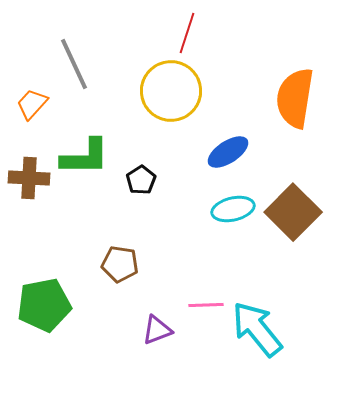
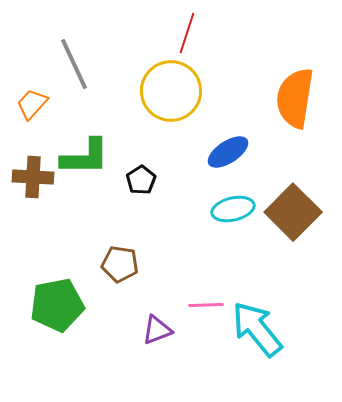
brown cross: moved 4 px right, 1 px up
green pentagon: moved 13 px right
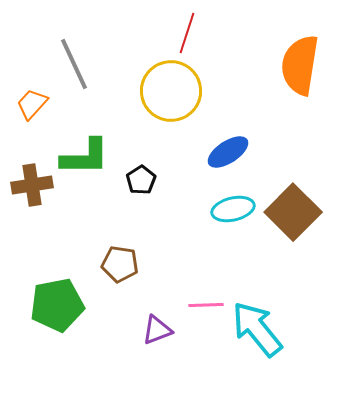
orange semicircle: moved 5 px right, 33 px up
brown cross: moved 1 px left, 8 px down; rotated 12 degrees counterclockwise
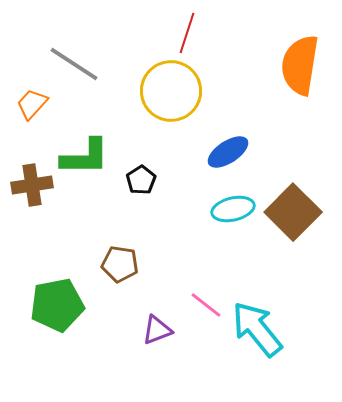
gray line: rotated 32 degrees counterclockwise
pink line: rotated 40 degrees clockwise
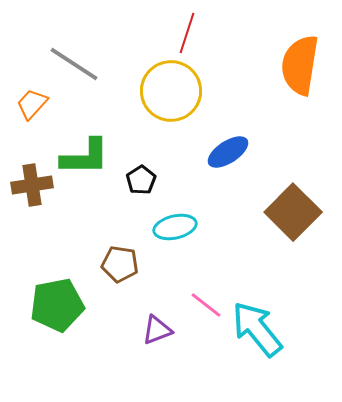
cyan ellipse: moved 58 px left, 18 px down
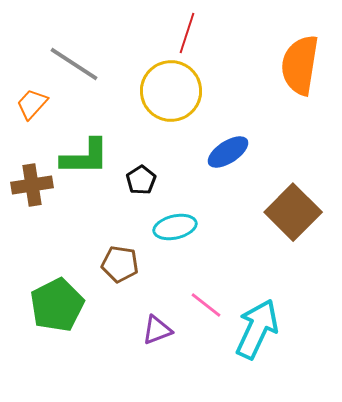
green pentagon: rotated 16 degrees counterclockwise
cyan arrow: rotated 64 degrees clockwise
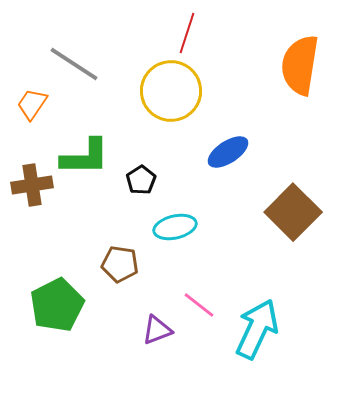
orange trapezoid: rotated 8 degrees counterclockwise
pink line: moved 7 px left
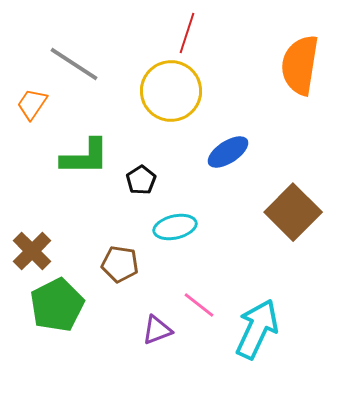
brown cross: moved 66 px down; rotated 36 degrees counterclockwise
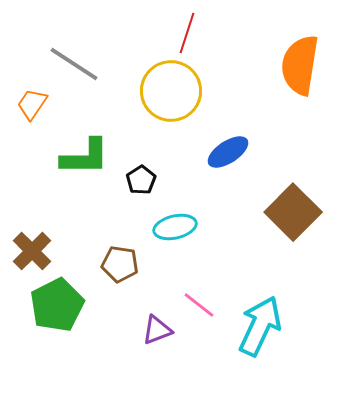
cyan arrow: moved 3 px right, 3 px up
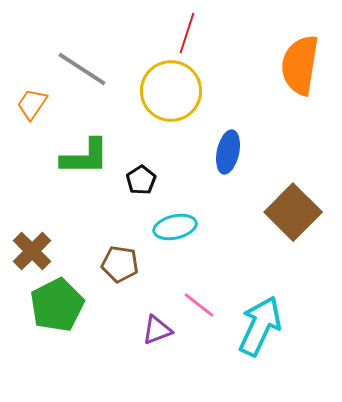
gray line: moved 8 px right, 5 px down
blue ellipse: rotated 45 degrees counterclockwise
